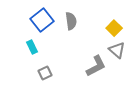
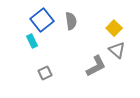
cyan rectangle: moved 6 px up
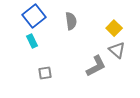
blue square: moved 8 px left, 4 px up
gray square: rotated 16 degrees clockwise
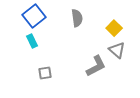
gray semicircle: moved 6 px right, 3 px up
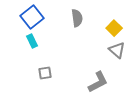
blue square: moved 2 px left, 1 px down
gray L-shape: moved 2 px right, 16 px down
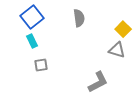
gray semicircle: moved 2 px right
yellow square: moved 9 px right, 1 px down
gray triangle: rotated 24 degrees counterclockwise
gray square: moved 4 px left, 8 px up
